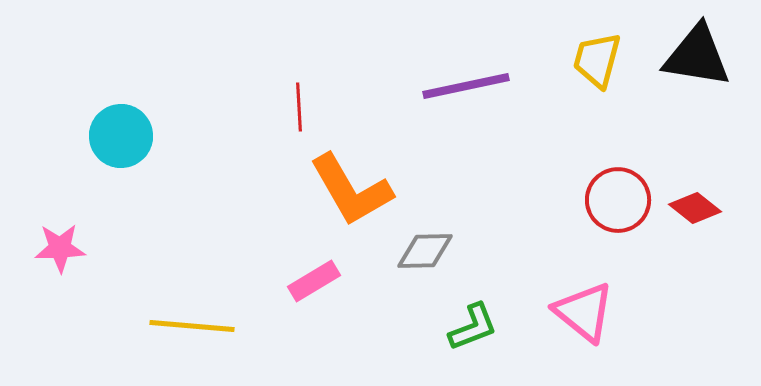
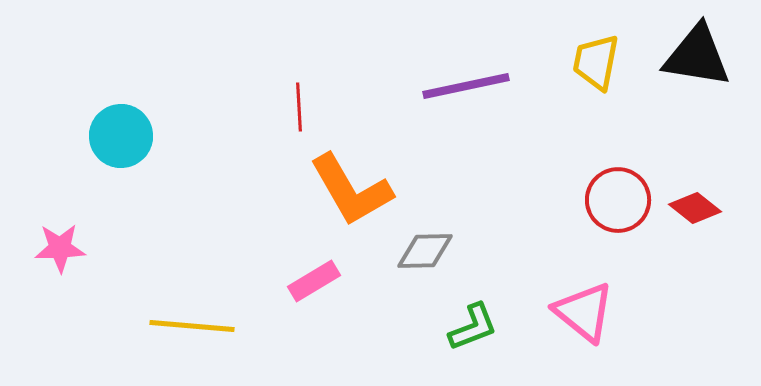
yellow trapezoid: moved 1 px left, 2 px down; rotated 4 degrees counterclockwise
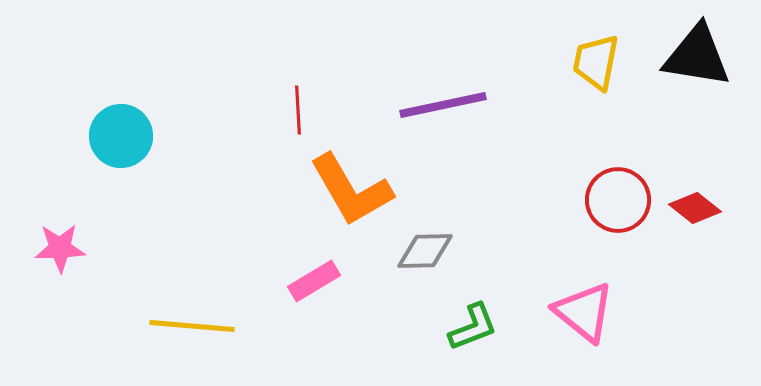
purple line: moved 23 px left, 19 px down
red line: moved 1 px left, 3 px down
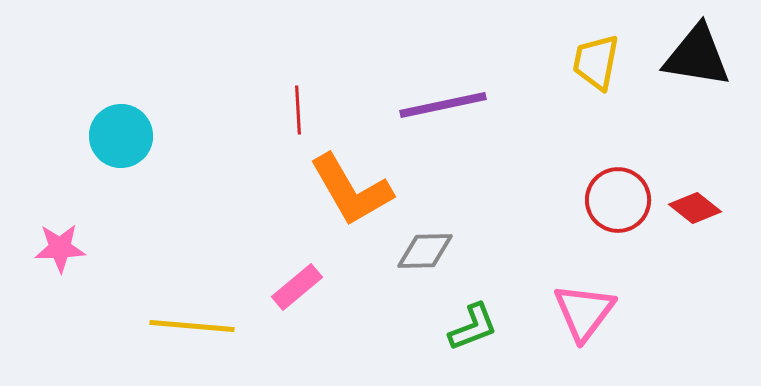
pink rectangle: moved 17 px left, 6 px down; rotated 9 degrees counterclockwise
pink triangle: rotated 28 degrees clockwise
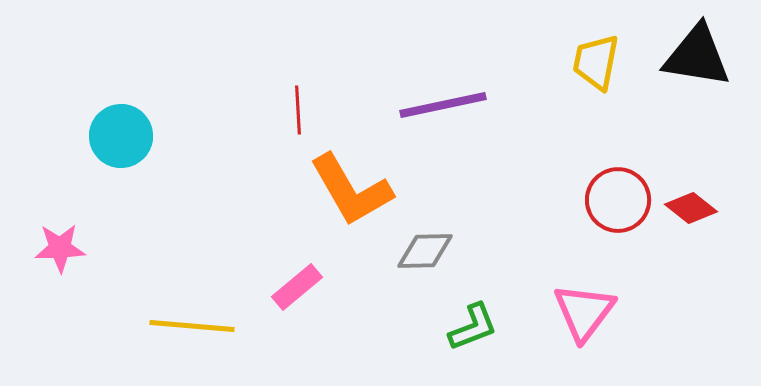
red diamond: moved 4 px left
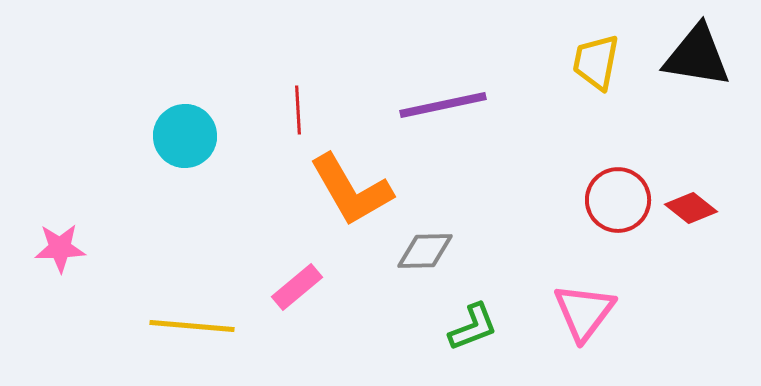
cyan circle: moved 64 px right
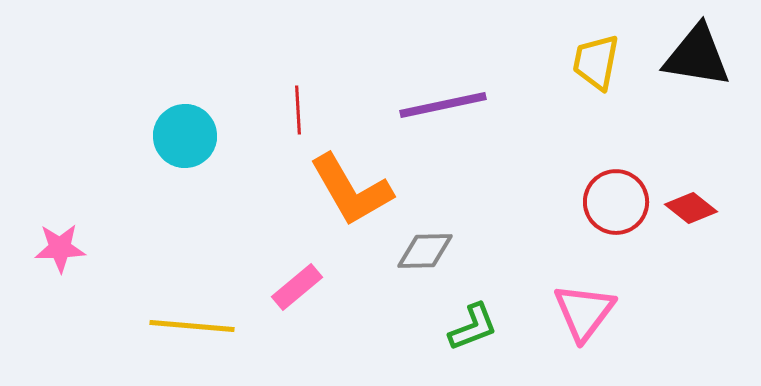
red circle: moved 2 px left, 2 px down
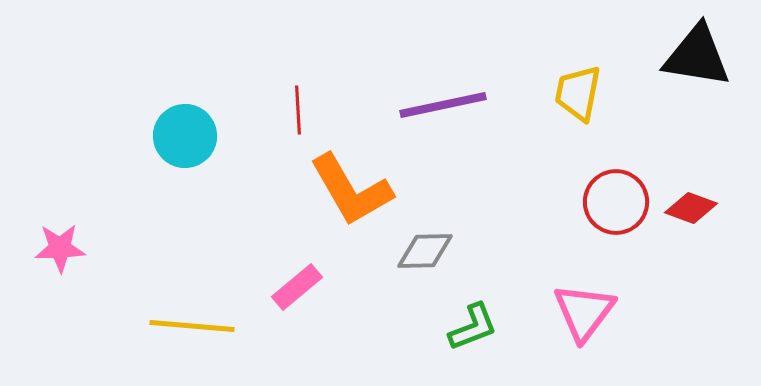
yellow trapezoid: moved 18 px left, 31 px down
red diamond: rotated 18 degrees counterclockwise
